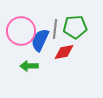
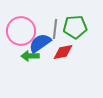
blue semicircle: moved 3 px down; rotated 30 degrees clockwise
red diamond: moved 1 px left
green arrow: moved 1 px right, 10 px up
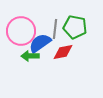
green pentagon: rotated 15 degrees clockwise
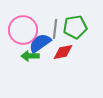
green pentagon: rotated 20 degrees counterclockwise
pink circle: moved 2 px right, 1 px up
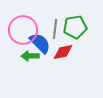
blue semicircle: rotated 80 degrees clockwise
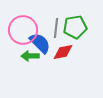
gray line: moved 1 px right, 1 px up
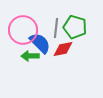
green pentagon: rotated 25 degrees clockwise
red diamond: moved 3 px up
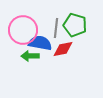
green pentagon: moved 2 px up
blue semicircle: rotated 35 degrees counterclockwise
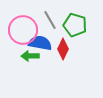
gray line: moved 6 px left, 8 px up; rotated 36 degrees counterclockwise
red diamond: rotated 55 degrees counterclockwise
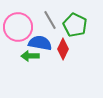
green pentagon: rotated 10 degrees clockwise
pink circle: moved 5 px left, 3 px up
